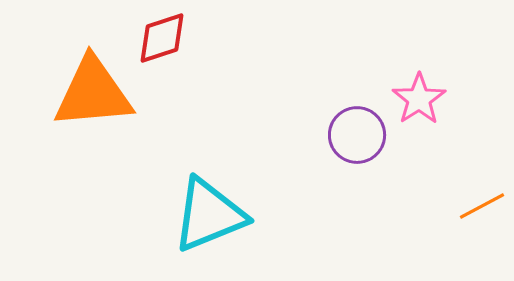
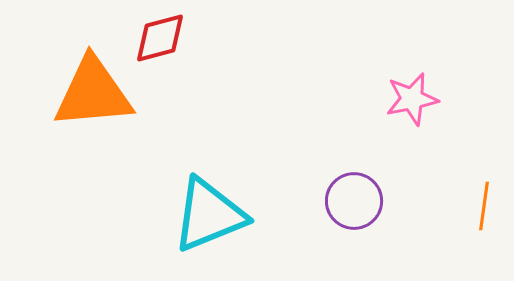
red diamond: moved 2 px left; rotated 4 degrees clockwise
pink star: moved 7 px left; rotated 22 degrees clockwise
purple circle: moved 3 px left, 66 px down
orange line: moved 2 px right; rotated 54 degrees counterclockwise
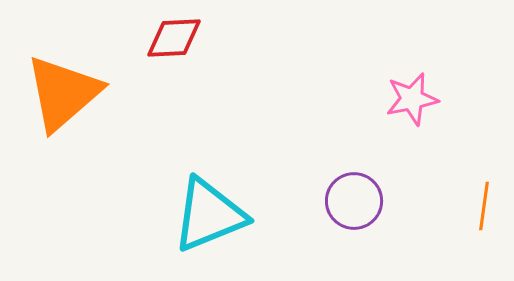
red diamond: moved 14 px right; rotated 12 degrees clockwise
orange triangle: moved 30 px left; rotated 36 degrees counterclockwise
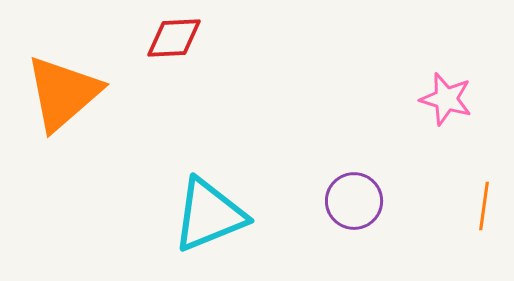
pink star: moved 34 px right; rotated 28 degrees clockwise
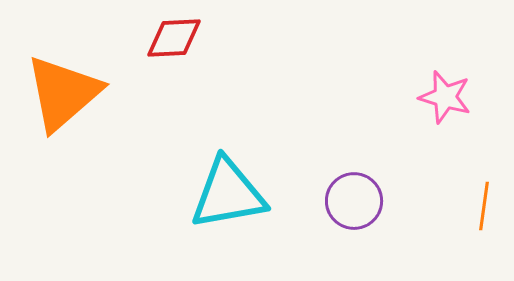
pink star: moved 1 px left, 2 px up
cyan triangle: moved 19 px right, 21 px up; rotated 12 degrees clockwise
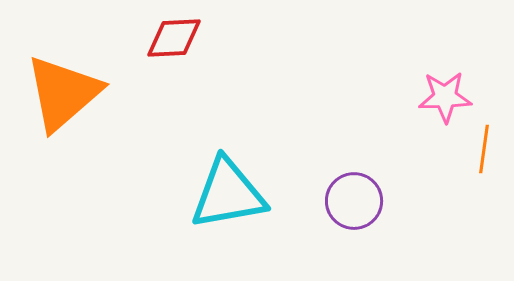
pink star: rotated 18 degrees counterclockwise
orange line: moved 57 px up
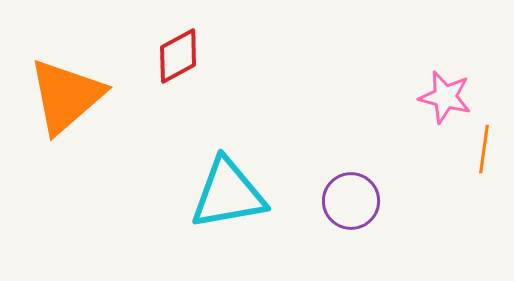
red diamond: moved 4 px right, 18 px down; rotated 26 degrees counterclockwise
orange triangle: moved 3 px right, 3 px down
pink star: rotated 16 degrees clockwise
purple circle: moved 3 px left
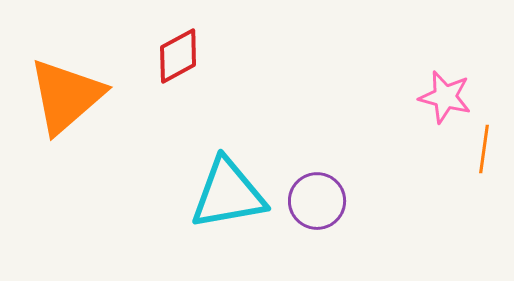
purple circle: moved 34 px left
